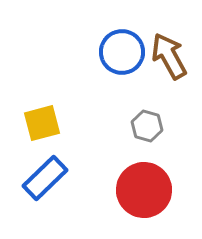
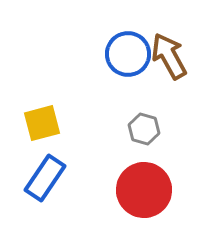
blue circle: moved 6 px right, 2 px down
gray hexagon: moved 3 px left, 3 px down
blue rectangle: rotated 12 degrees counterclockwise
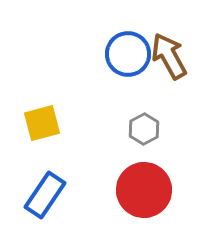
gray hexagon: rotated 16 degrees clockwise
blue rectangle: moved 17 px down
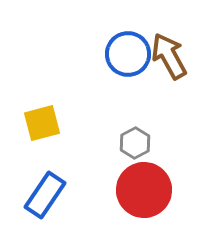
gray hexagon: moved 9 px left, 14 px down
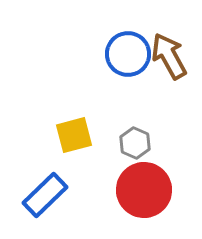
yellow square: moved 32 px right, 12 px down
gray hexagon: rotated 8 degrees counterclockwise
blue rectangle: rotated 12 degrees clockwise
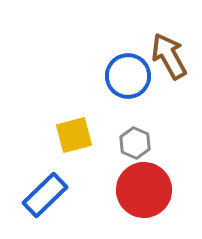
blue circle: moved 22 px down
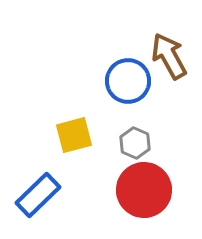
blue circle: moved 5 px down
blue rectangle: moved 7 px left
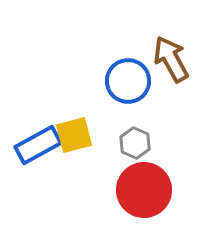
brown arrow: moved 2 px right, 3 px down
blue rectangle: moved 50 px up; rotated 15 degrees clockwise
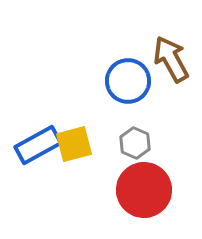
yellow square: moved 9 px down
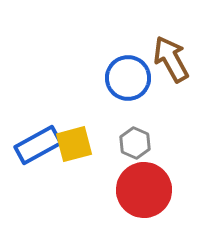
blue circle: moved 3 px up
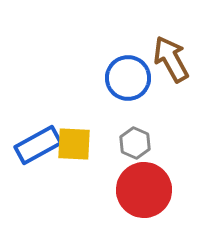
yellow square: rotated 18 degrees clockwise
